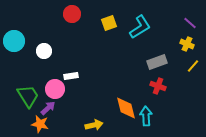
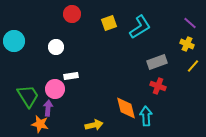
white circle: moved 12 px right, 4 px up
purple arrow: rotated 42 degrees counterclockwise
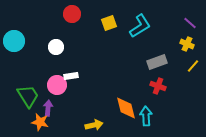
cyan L-shape: moved 1 px up
pink circle: moved 2 px right, 4 px up
orange star: moved 2 px up
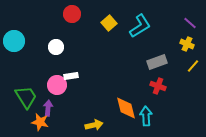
yellow square: rotated 21 degrees counterclockwise
green trapezoid: moved 2 px left, 1 px down
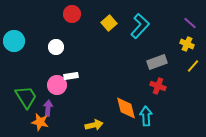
cyan L-shape: rotated 15 degrees counterclockwise
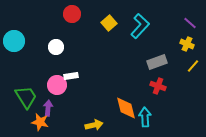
cyan arrow: moved 1 px left, 1 px down
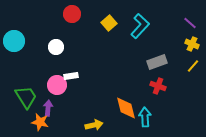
yellow cross: moved 5 px right
